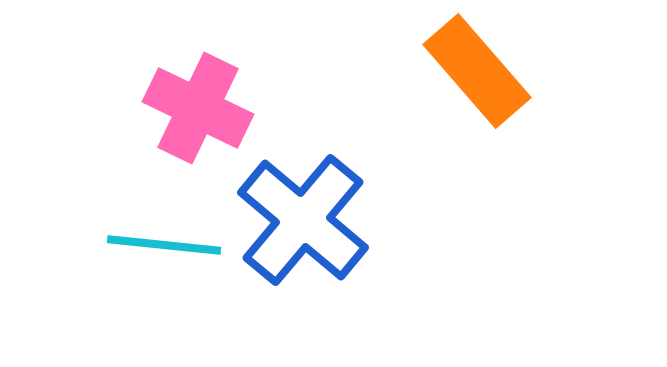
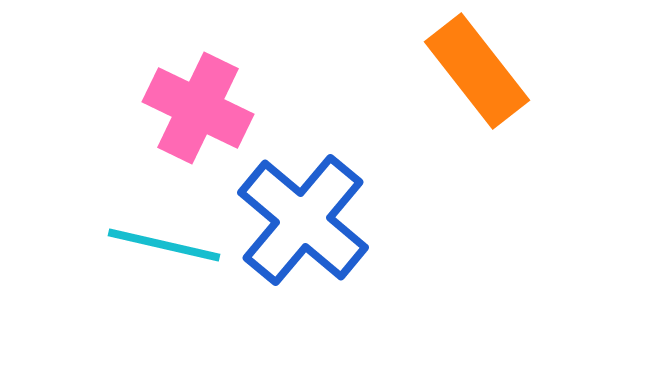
orange rectangle: rotated 3 degrees clockwise
cyan line: rotated 7 degrees clockwise
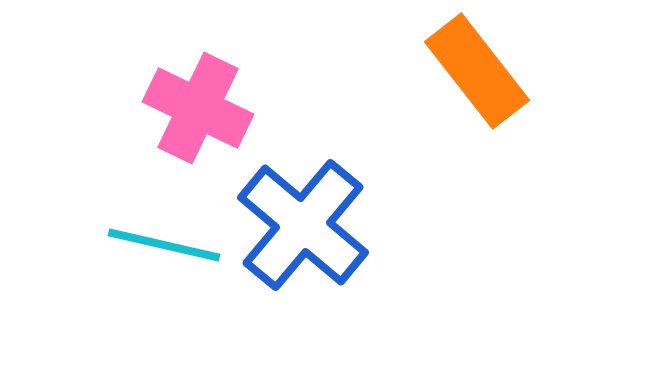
blue cross: moved 5 px down
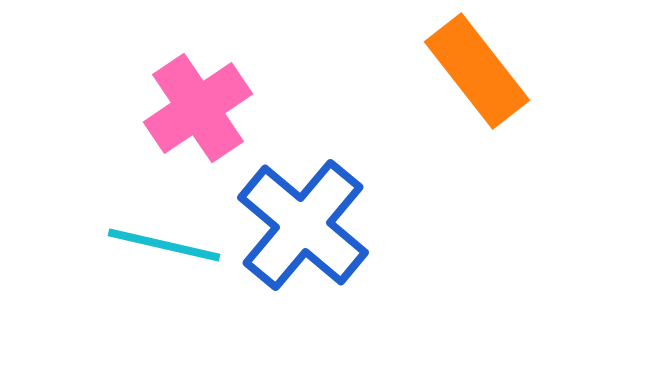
pink cross: rotated 30 degrees clockwise
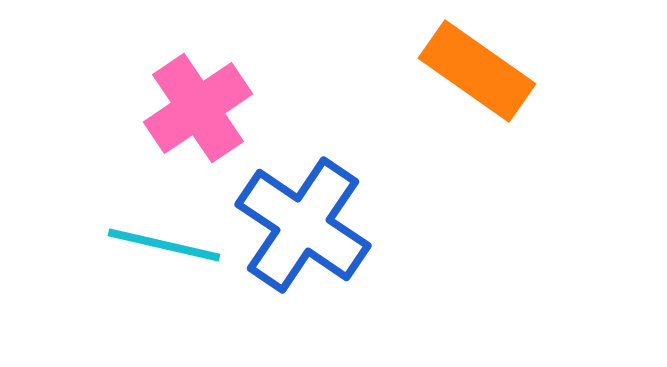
orange rectangle: rotated 17 degrees counterclockwise
blue cross: rotated 6 degrees counterclockwise
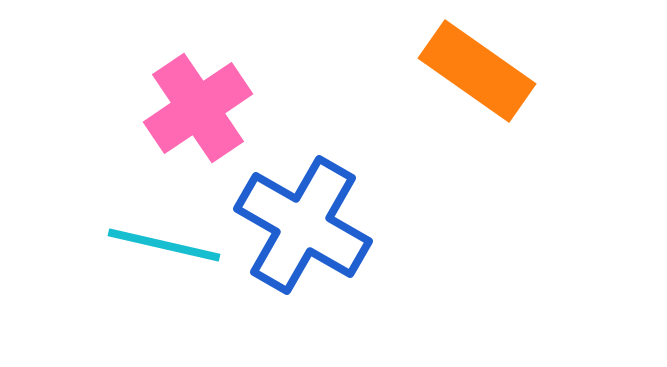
blue cross: rotated 4 degrees counterclockwise
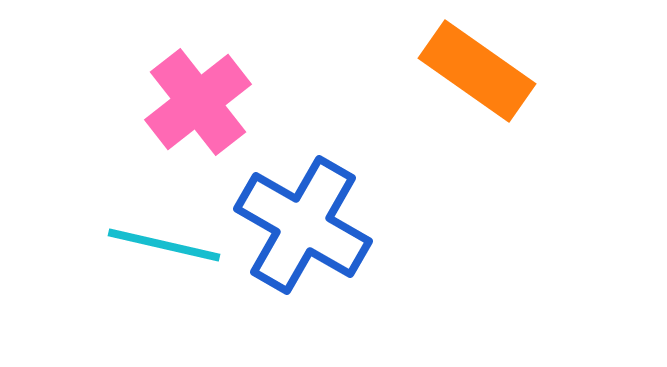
pink cross: moved 6 px up; rotated 4 degrees counterclockwise
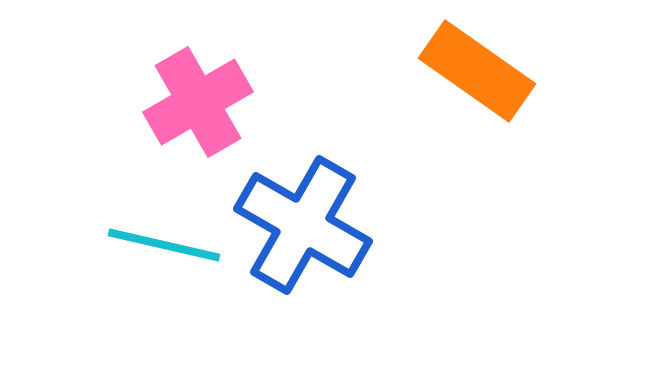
pink cross: rotated 8 degrees clockwise
